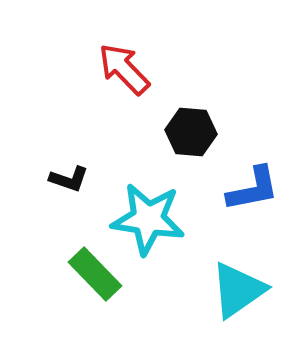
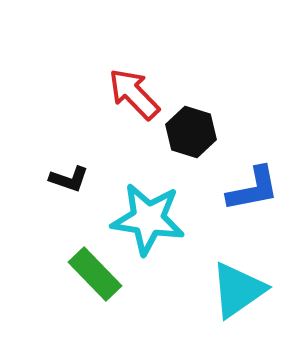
red arrow: moved 10 px right, 25 px down
black hexagon: rotated 12 degrees clockwise
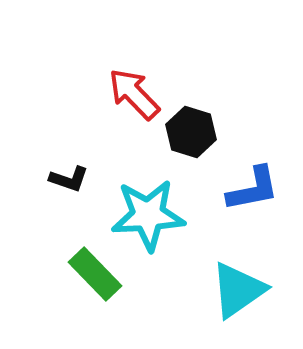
cyan star: moved 4 px up; rotated 12 degrees counterclockwise
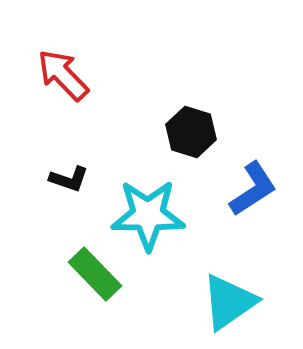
red arrow: moved 71 px left, 19 px up
blue L-shape: rotated 22 degrees counterclockwise
cyan star: rotated 4 degrees clockwise
cyan triangle: moved 9 px left, 12 px down
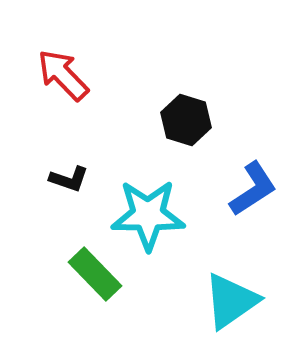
black hexagon: moved 5 px left, 12 px up
cyan triangle: moved 2 px right, 1 px up
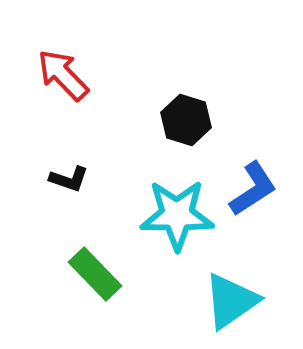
cyan star: moved 29 px right
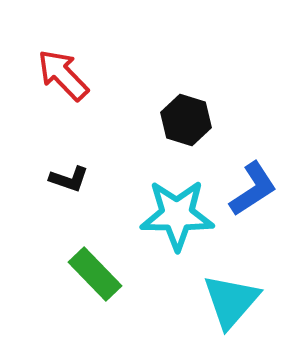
cyan triangle: rotated 14 degrees counterclockwise
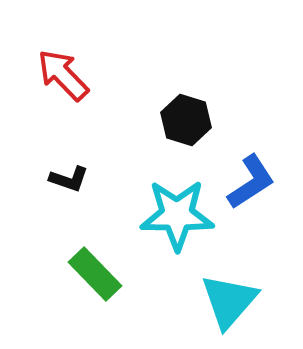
blue L-shape: moved 2 px left, 7 px up
cyan triangle: moved 2 px left
